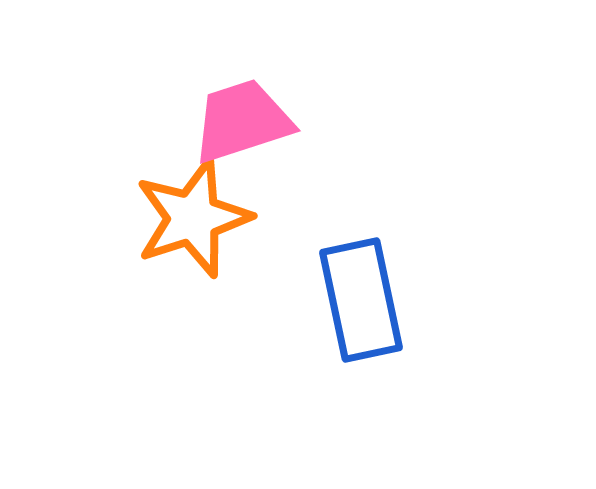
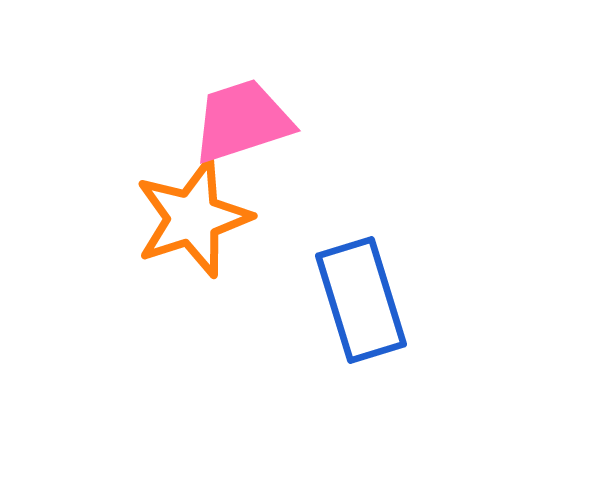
blue rectangle: rotated 5 degrees counterclockwise
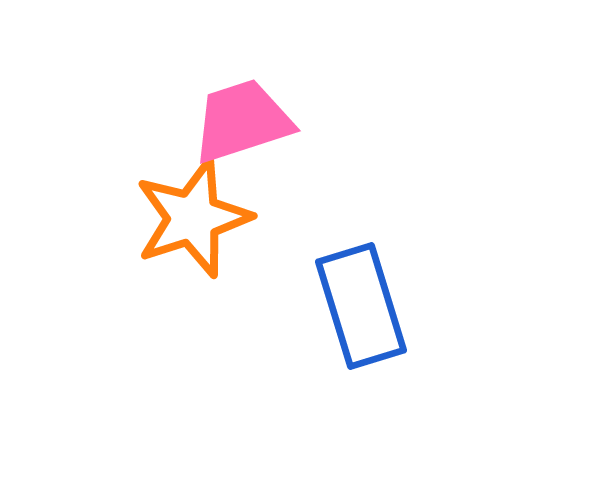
blue rectangle: moved 6 px down
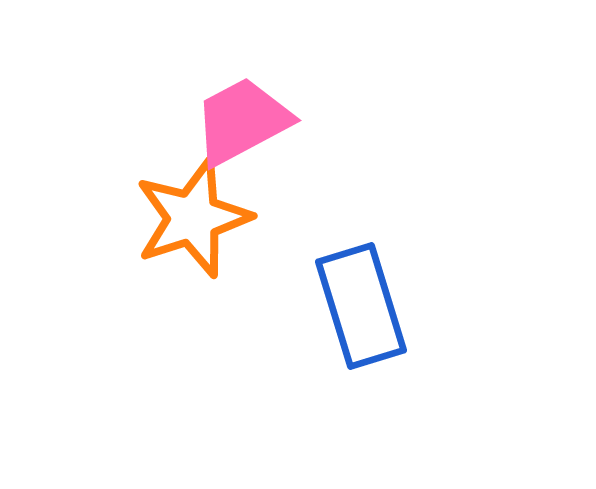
pink trapezoid: rotated 10 degrees counterclockwise
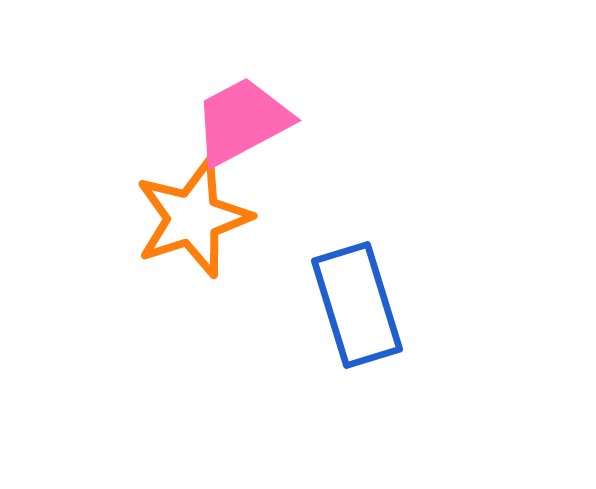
blue rectangle: moved 4 px left, 1 px up
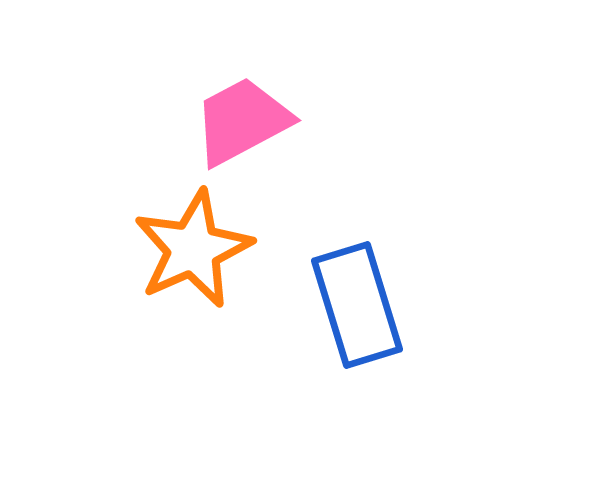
orange star: moved 31 px down; rotated 6 degrees counterclockwise
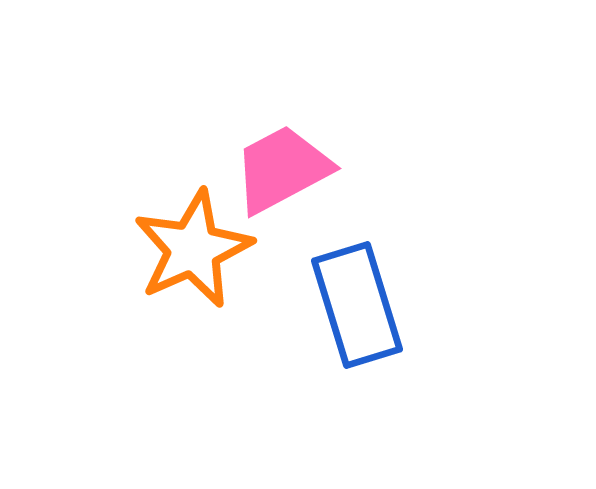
pink trapezoid: moved 40 px right, 48 px down
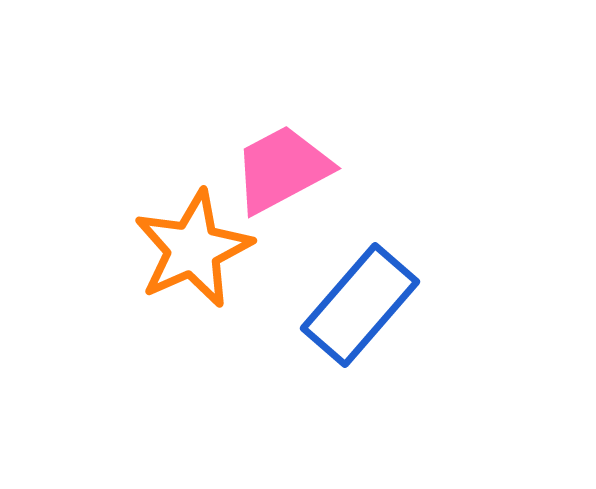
blue rectangle: moved 3 px right; rotated 58 degrees clockwise
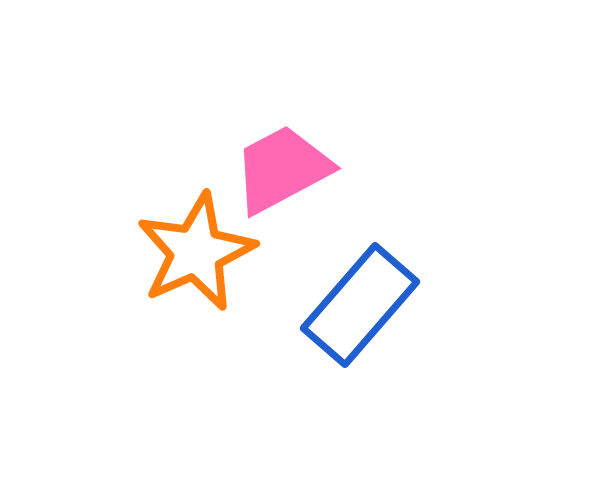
orange star: moved 3 px right, 3 px down
